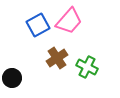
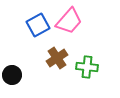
green cross: rotated 20 degrees counterclockwise
black circle: moved 3 px up
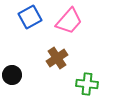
blue square: moved 8 px left, 8 px up
green cross: moved 17 px down
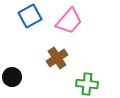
blue square: moved 1 px up
black circle: moved 2 px down
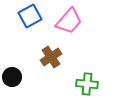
brown cross: moved 6 px left, 1 px up
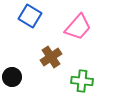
blue square: rotated 30 degrees counterclockwise
pink trapezoid: moved 9 px right, 6 px down
green cross: moved 5 px left, 3 px up
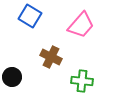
pink trapezoid: moved 3 px right, 2 px up
brown cross: rotated 30 degrees counterclockwise
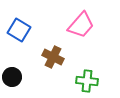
blue square: moved 11 px left, 14 px down
brown cross: moved 2 px right
green cross: moved 5 px right
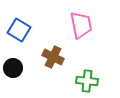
pink trapezoid: rotated 52 degrees counterclockwise
black circle: moved 1 px right, 9 px up
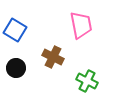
blue square: moved 4 px left
black circle: moved 3 px right
green cross: rotated 20 degrees clockwise
